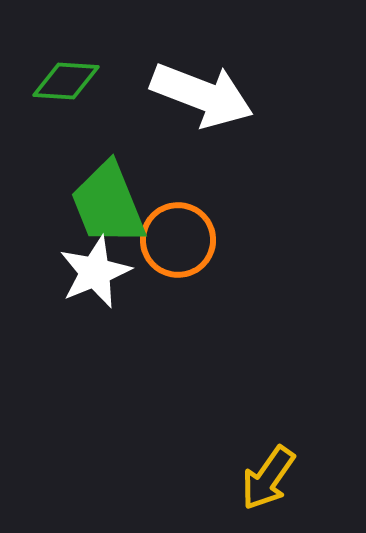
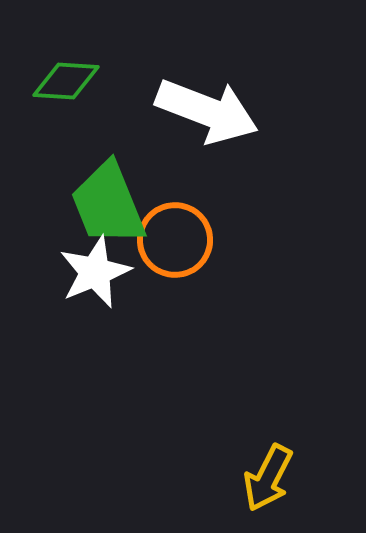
white arrow: moved 5 px right, 16 px down
orange circle: moved 3 px left
yellow arrow: rotated 8 degrees counterclockwise
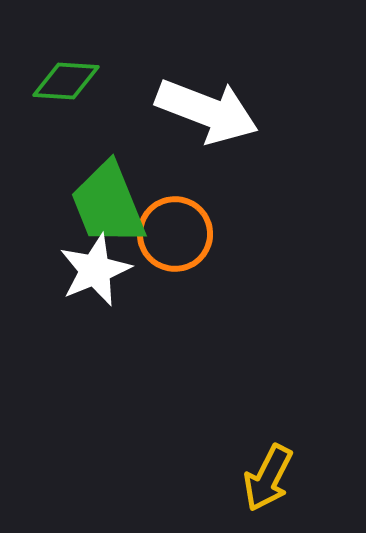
orange circle: moved 6 px up
white star: moved 2 px up
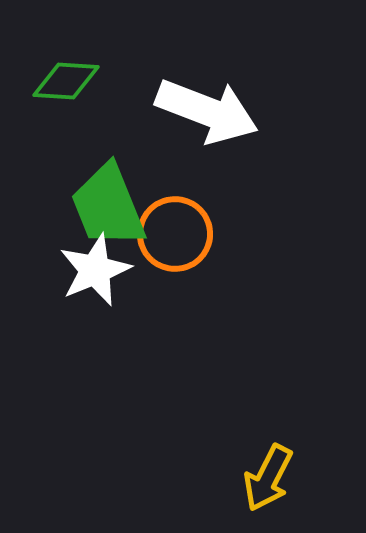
green trapezoid: moved 2 px down
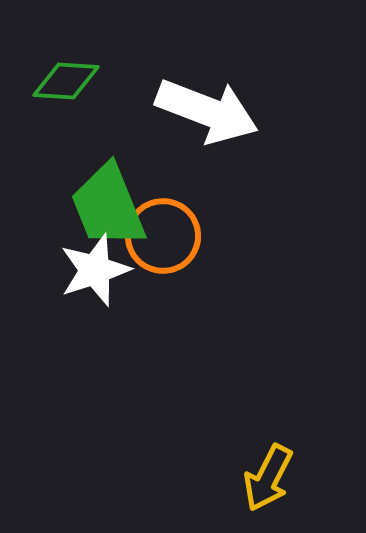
orange circle: moved 12 px left, 2 px down
white star: rotated 4 degrees clockwise
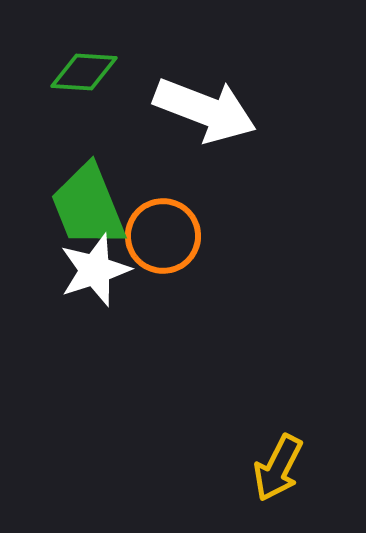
green diamond: moved 18 px right, 9 px up
white arrow: moved 2 px left, 1 px up
green trapezoid: moved 20 px left
yellow arrow: moved 10 px right, 10 px up
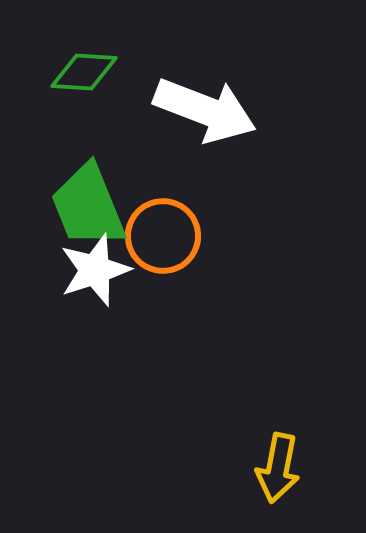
yellow arrow: rotated 16 degrees counterclockwise
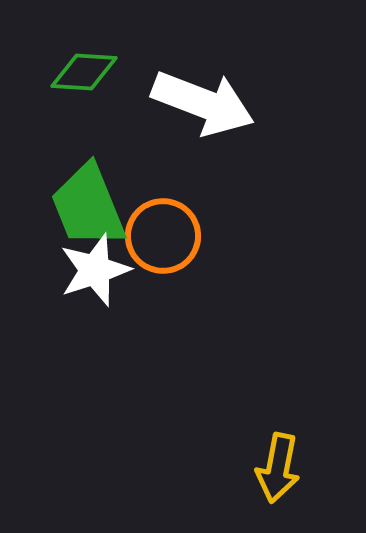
white arrow: moved 2 px left, 7 px up
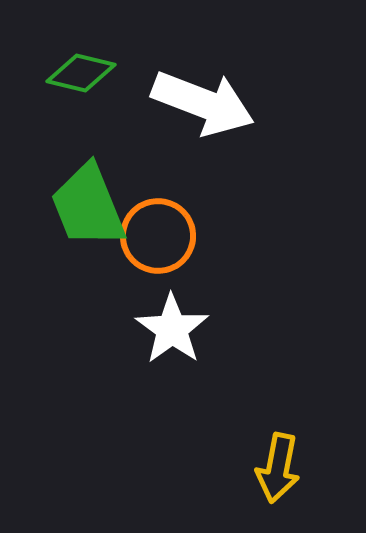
green diamond: moved 3 px left, 1 px down; rotated 10 degrees clockwise
orange circle: moved 5 px left
white star: moved 77 px right, 59 px down; rotated 18 degrees counterclockwise
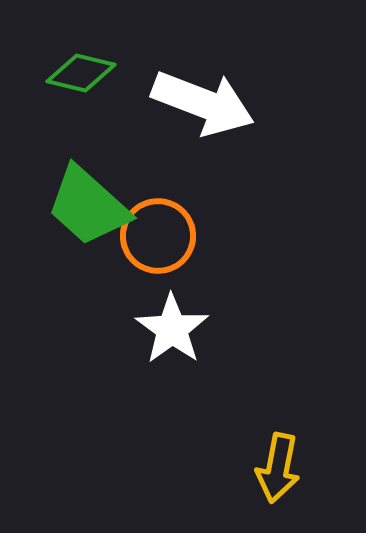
green trapezoid: rotated 26 degrees counterclockwise
